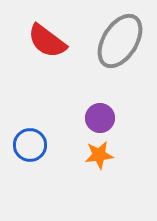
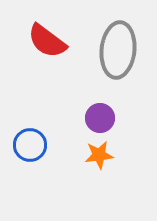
gray ellipse: moved 2 px left, 9 px down; rotated 26 degrees counterclockwise
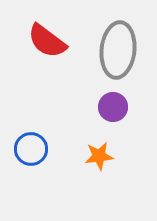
purple circle: moved 13 px right, 11 px up
blue circle: moved 1 px right, 4 px down
orange star: moved 1 px down
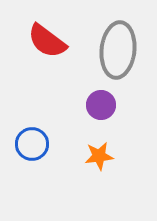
purple circle: moved 12 px left, 2 px up
blue circle: moved 1 px right, 5 px up
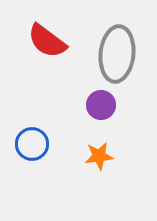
gray ellipse: moved 1 px left, 4 px down
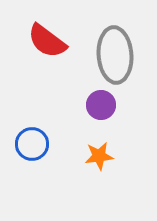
gray ellipse: moved 2 px left, 1 px down; rotated 10 degrees counterclockwise
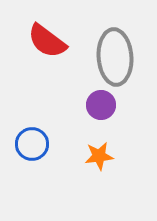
gray ellipse: moved 2 px down
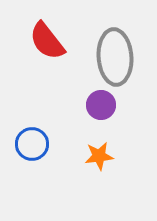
red semicircle: rotated 15 degrees clockwise
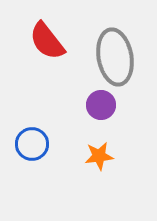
gray ellipse: rotated 6 degrees counterclockwise
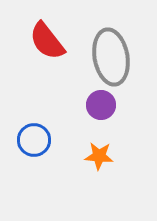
gray ellipse: moved 4 px left
blue circle: moved 2 px right, 4 px up
orange star: rotated 12 degrees clockwise
